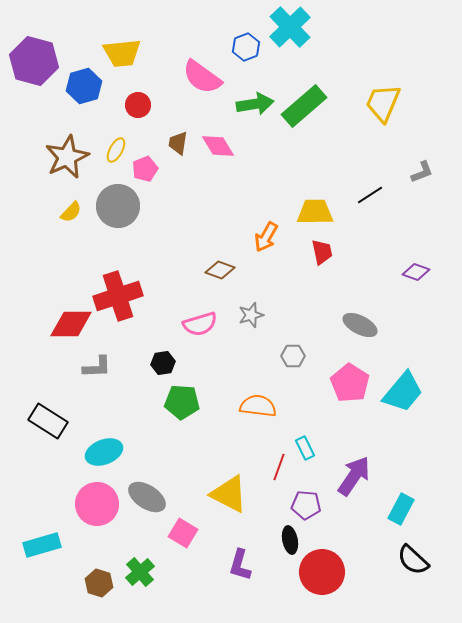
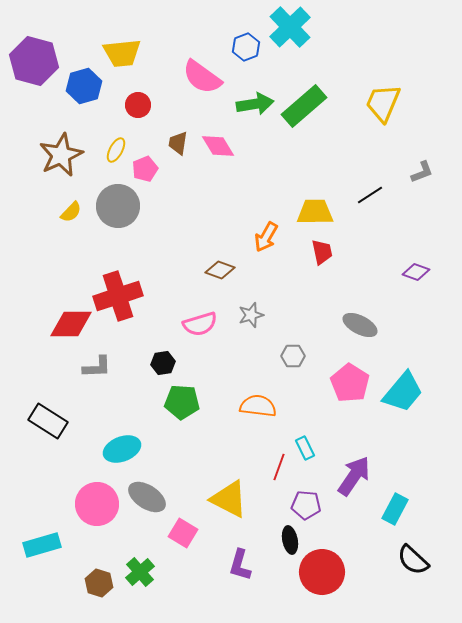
brown star at (67, 157): moved 6 px left, 2 px up
cyan ellipse at (104, 452): moved 18 px right, 3 px up
yellow triangle at (229, 494): moved 5 px down
cyan rectangle at (401, 509): moved 6 px left
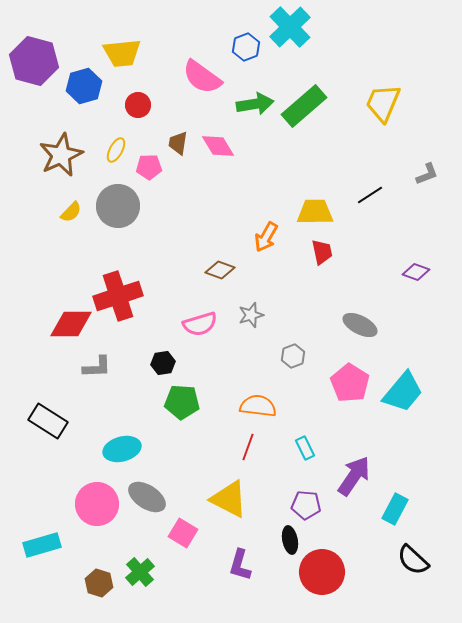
pink pentagon at (145, 169): moved 4 px right, 2 px up; rotated 20 degrees clockwise
gray L-shape at (422, 172): moved 5 px right, 2 px down
gray hexagon at (293, 356): rotated 20 degrees counterclockwise
cyan ellipse at (122, 449): rotated 6 degrees clockwise
red line at (279, 467): moved 31 px left, 20 px up
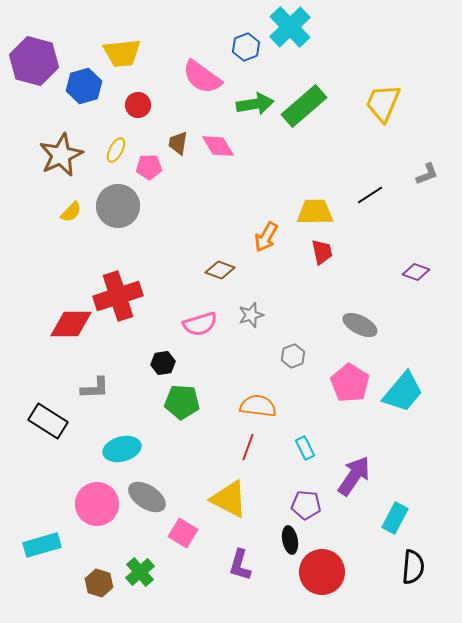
gray L-shape at (97, 367): moved 2 px left, 21 px down
cyan rectangle at (395, 509): moved 9 px down
black semicircle at (413, 560): moved 7 px down; rotated 128 degrees counterclockwise
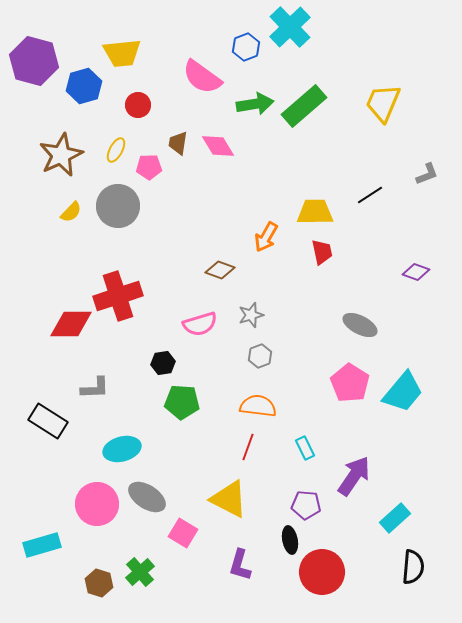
gray hexagon at (293, 356): moved 33 px left
cyan rectangle at (395, 518): rotated 20 degrees clockwise
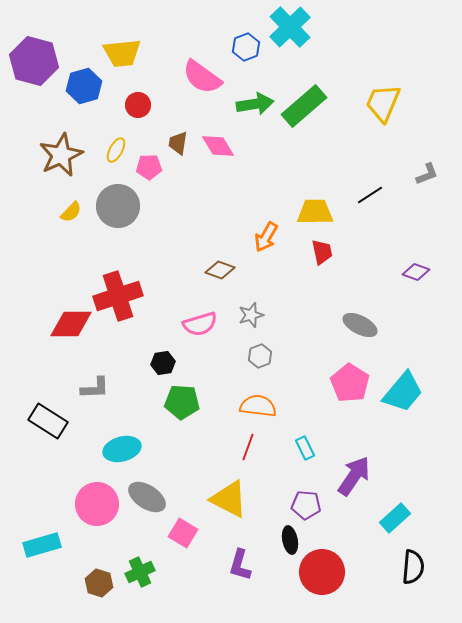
green cross at (140, 572): rotated 16 degrees clockwise
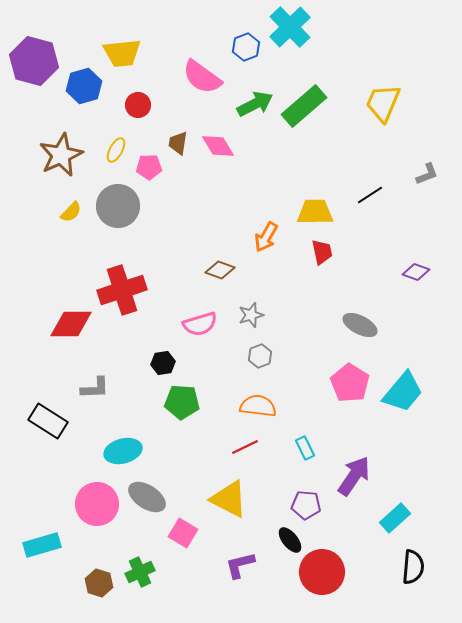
green arrow at (255, 104): rotated 18 degrees counterclockwise
red cross at (118, 296): moved 4 px right, 6 px up
red line at (248, 447): moved 3 px left; rotated 44 degrees clockwise
cyan ellipse at (122, 449): moved 1 px right, 2 px down
black ellipse at (290, 540): rotated 28 degrees counterclockwise
purple L-shape at (240, 565): rotated 60 degrees clockwise
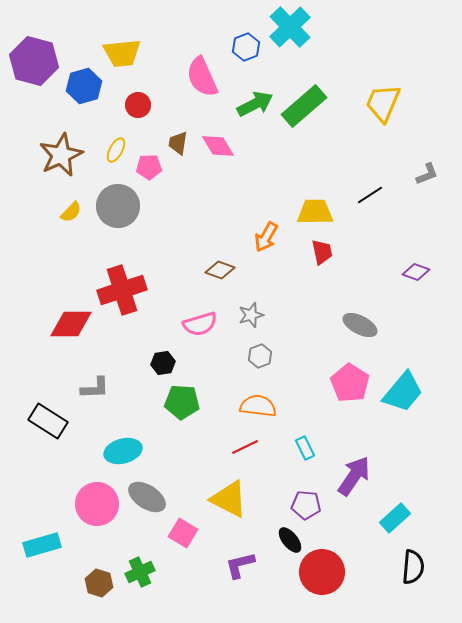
pink semicircle at (202, 77): rotated 30 degrees clockwise
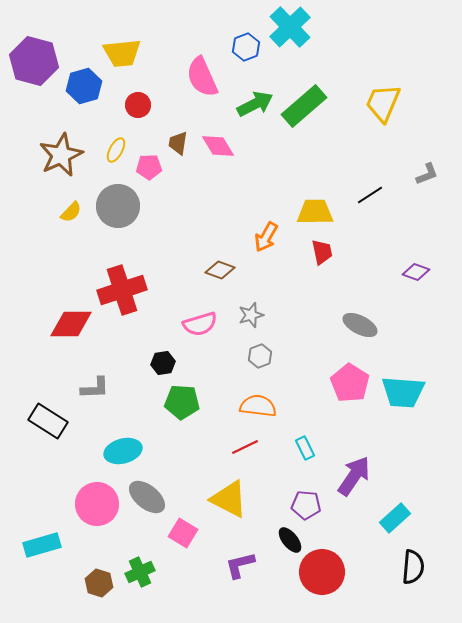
cyan trapezoid at (403, 392): rotated 54 degrees clockwise
gray ellipse at (147, 497): rotated 6 degrees clockwise
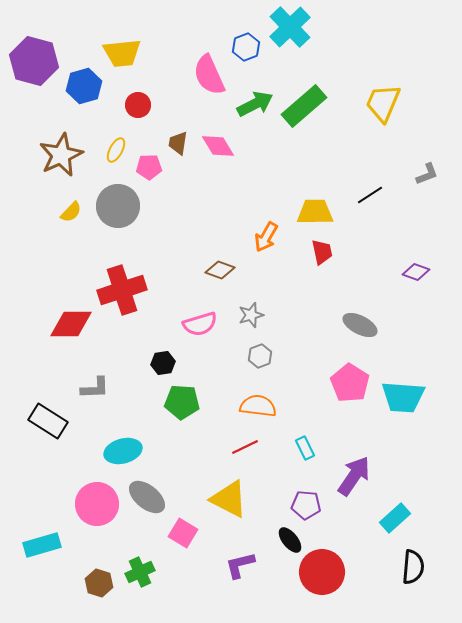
pink semicircle at (202, 77): moved 7 px right, 2 px up
cyan trapezoid at (403, 392): moved 5 px down
